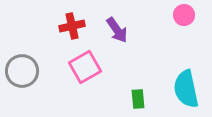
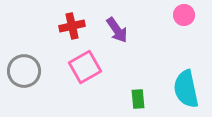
gray circle: moved 2 px right
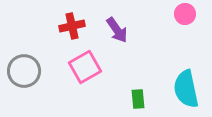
pink circle: moved 1 px right, 1 px up
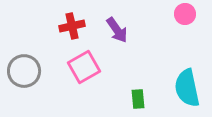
pink square: moved 1 px left
cyan semicircle: moved 1 px right, 1 px up
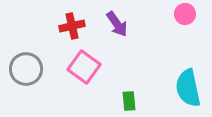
purple arrow: moved 6 px up
pink square: rotated 24 degrees counterclockwise
gray circle: moved 2 px right, 2 px up
cyan semicircle: moved 1 px right
green rectangle: moved 9 px left, 2 px down
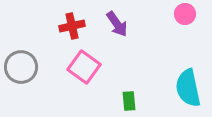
gray circle: moved 5 px left, 2 px up
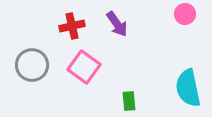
gray circle: moved 11 px right, 2 px up
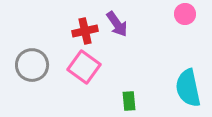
red cross: moved 13 px right, 5 px down
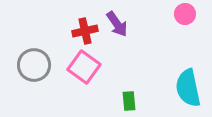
gray circle: moved 2 px right
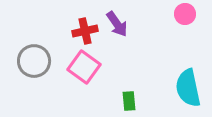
gray circle: moved 4 px up
